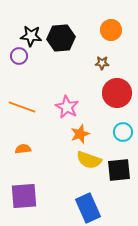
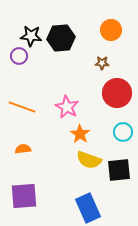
orange star: rotated 18 degrees counterclockwise
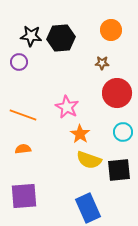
purple circle: moved 6 px down
orange line: moved 1 px right, 8 px down
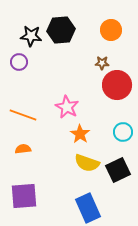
black hexagon: moved 8 px up
red circle: moved 8 px up
yellow semicircle: moved 2 px left, 3 px down
black square: moved 1 px left; rotated 20 degrees counterclockwise
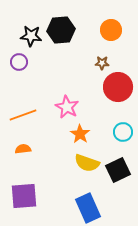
red circle: moved 1 px right, 2 px down
orange line: rotated 40 degrees counterclockwise
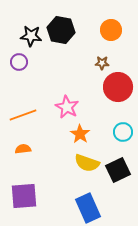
black hexagon: rotated 16 degrees clockwise
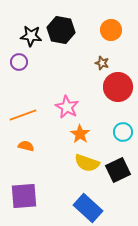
brown star: rotated 16 degrees clockwise
orange semicircle: moved 3 px right, 3 px up; rotated 21 degrees clockwise
blue rectangle: rotated 24 degrees counterclockwise
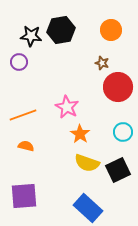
black hexagon: rotated 20 degrees counterclockwise
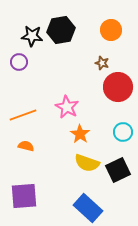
black star: moved 1 px right
